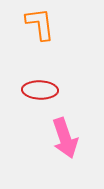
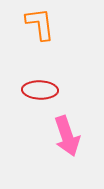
pink arrow: moved 2 px right, 2 px up
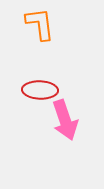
pink arrow: moved 2 px left, 16 px up
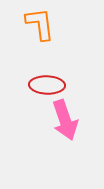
red ellipse: moved 7 px right, 5 px up
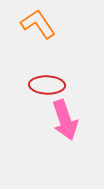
orange L-shape: moved 2 px left; rotated 27 degrees counterclockwise
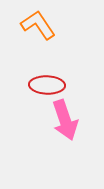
orange L-shape: moved 1 px down
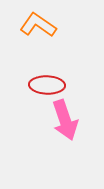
orange L-shape: rotated 21 degrees counterclockwise
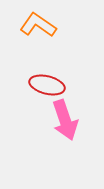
red ellipse: rotated 12 degrees clockwise
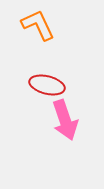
orange L-shape: rotated 30 degrees clockwise
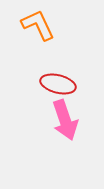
red ellipse: moved 11 px right, 1 px up
